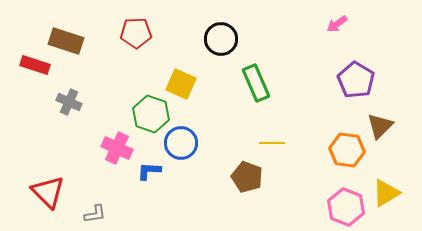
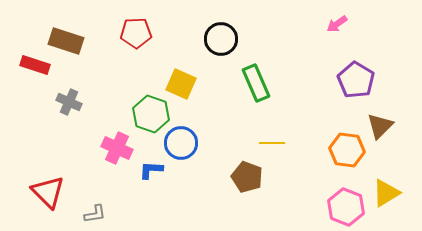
blue L-shape: moved 2 px right, 1 px up
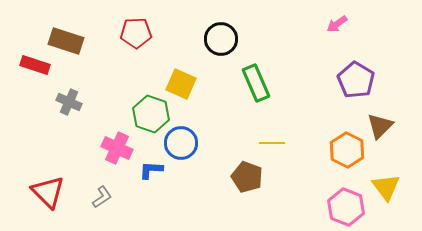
orange hexagon: rotated 20 degrees clockwise
yellow triangle: moved 6 px up; rotated 36 degrees counterclockwise
gray L-shape: moved 7 px right, 17 px up; rotated 25 degrees counterclockwise
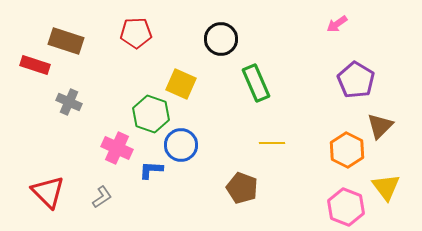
blue circle: moved 2 px down
brown pentagon: moved 5 px left, 11 px down
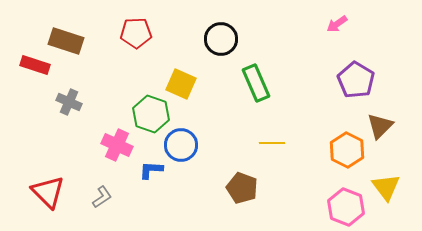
pink cross: moved 3 px up
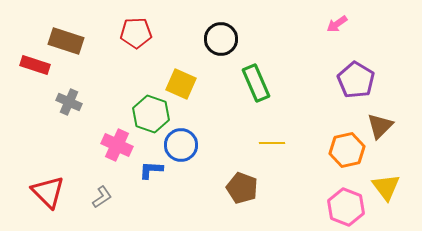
orange hexagon: rotated 20 degrees clockwise
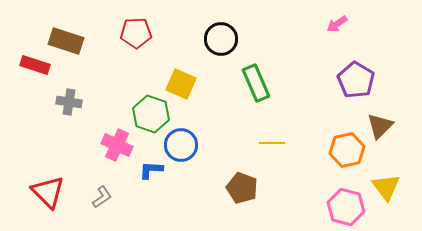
gray cross: rotated 15 degrees counterclockwise
pink hexagon: rotated 6 degrees counterclockwise
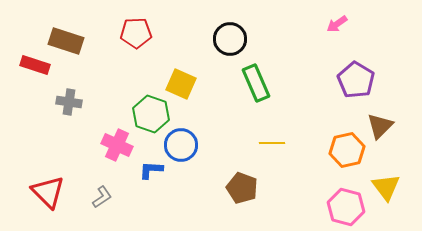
black circle: moved 9 px right
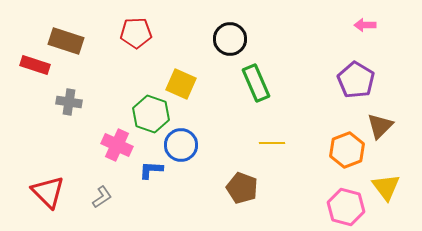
pink arrow: moved 28 px right, 1 px down; rotated 35 degrees clockwise
orange hexagon: rotated 8 degrees counterclockwise
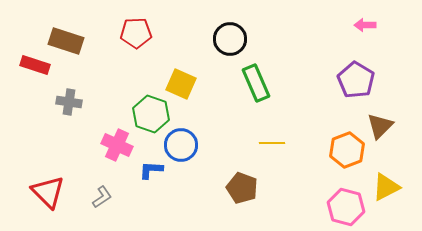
yellow triangle: rotated 40 degrees clockwise
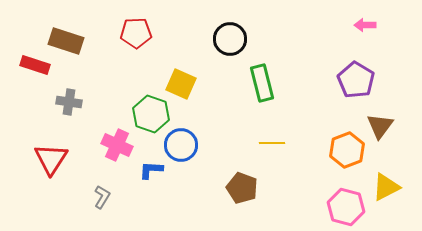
green rectangle: moved 6 px right; rotated 9 degrees clockwise
brown triangle: rotated 8 degrees counterclockwise
red triangle: moved 3 px right, 33 px up; rotated 18 degrees clockwise
gray L-shape: rotated 25 degrees counterclockwise
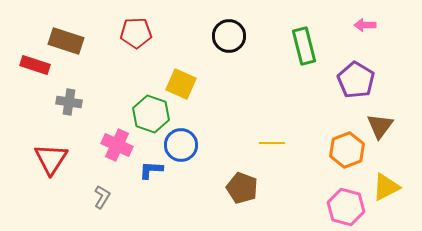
black circle: moved 1 px left, 3 px up
green rectangle: moved 42 px right, 37 px up
